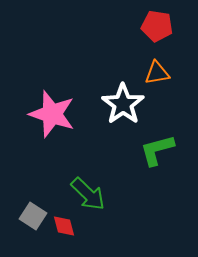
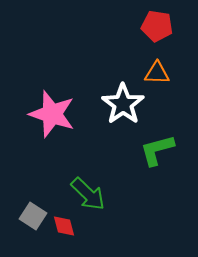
orange triangle: rotated 12 degrees clockwise
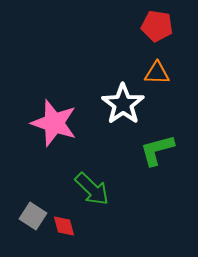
pink star: moved 2 px right, 9 px down
green arrow: moved 4 px right, 5 px up
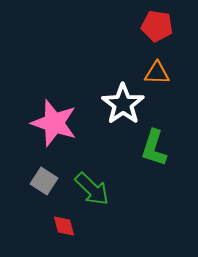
green L-shape: moved 3 px left, 2 px up; rotated 57 degrees counterclockwise
gray square: moved 11 px right, 35 px up
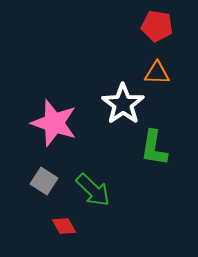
green L-shape: rotated 9 degrees counterclockwise
green arrow: moved 1 px right, 1 px down
red diamond: rotated 15 degrees counterclockwise
